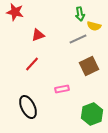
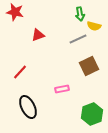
red line: moved 12 px left, 8 px down
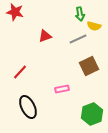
red triangle: moved 7 px right, 1 px down
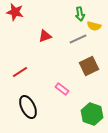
red line: rotated 14 degrees clockwise
pink rectangle: rotated 48 degrees clockwise
green hexagon: rotated 20 degrees counterclockwise
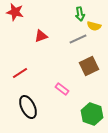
red triangle: moved 4 px left
red line: moved 1 px down
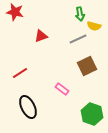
brown square: moved 2 px left
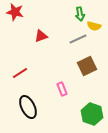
pink rectangle: rotated 32 degrees clockwise
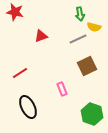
yellow semicircle: moved 1 px down
